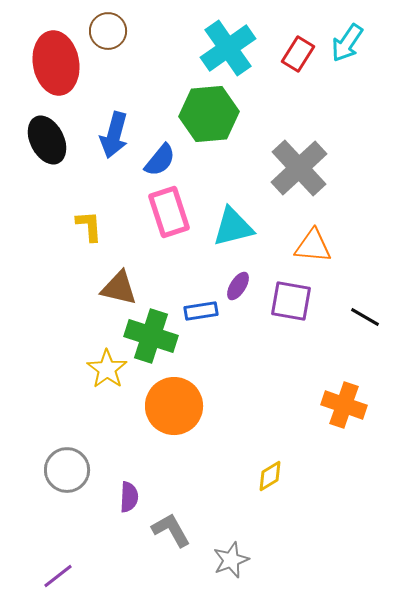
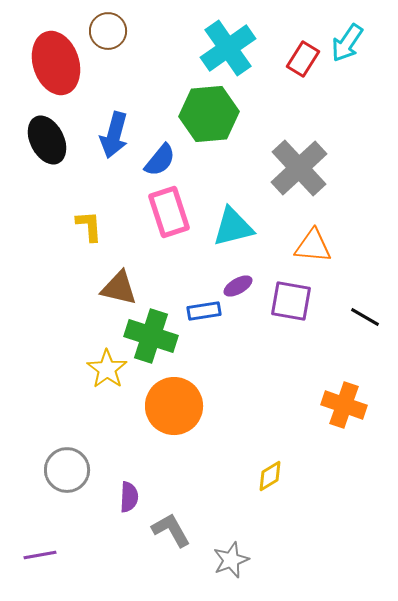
red rectangle: moved 5 px right, 5 px down
red ellipse: rotated 8 degrees counterclockwise
purple ellipse: rotated 28 degrees clockwise
blue rectangle: moved 3 px right
purple line: moved 18 px left, 21 px up; rotated 28 degrees clockwise
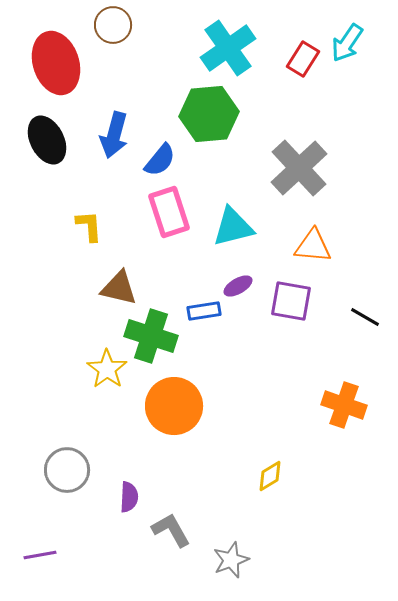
brown circle: moved 5 px right, 6 px up
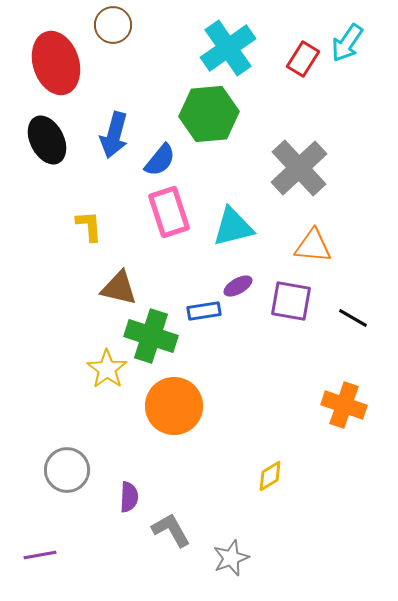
black line: moved 12 px left, 1 px down
gray star: moved 2 px up
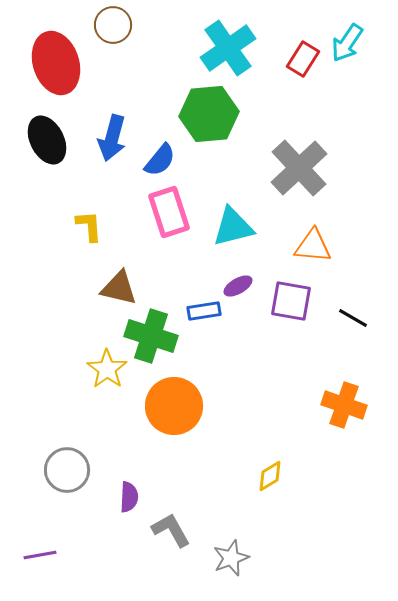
blue arrow: moved 2 px left, 3 px down
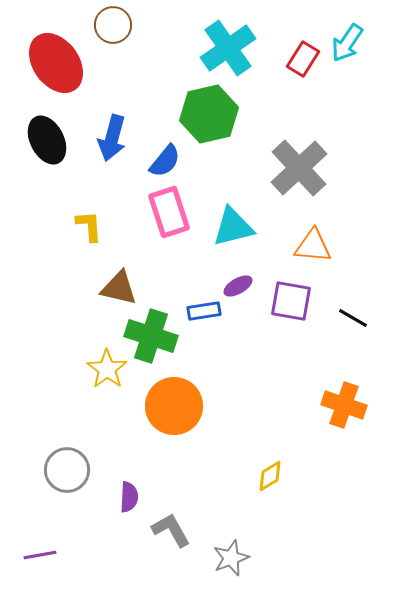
red ellipse: rotated 18 degrees counterclockwise
green hexagon: rotated 8 degrees counterclockwise
blue semicircle: moved 5 px right, 1 px down
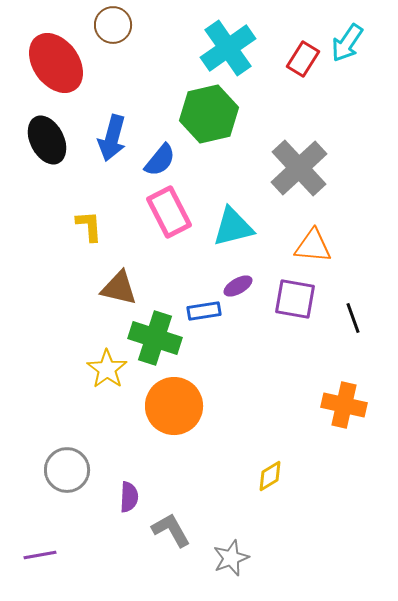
blue semicircle: moved 5 px left, 1 px up
pink rectangle: rotated 9 degrees counterclockwise
purple square: moved 4 px right, 2 px up
black line: rotated 40 degrees clockwise
green cross: moved 4 px right, 2 px down
orange cross: rotated 6 degrees counterclockwise
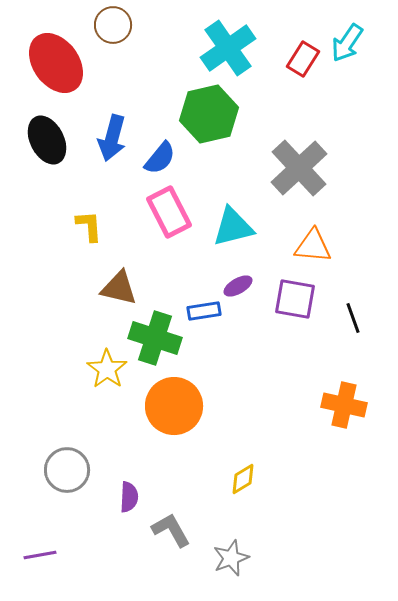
blue semicircle: moved 2 px up
yellow diamond: moved 27 px left, 3 px down
